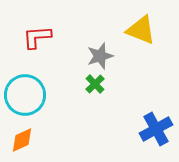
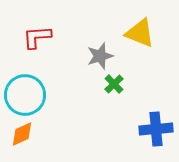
yellow triangle: moved 1 px left, 3 px down
green cross: moved 19 px right
blue cross: rotated 24 degrees clockwise
orange diamond: moved 6 px up
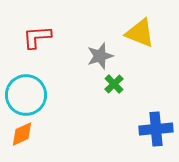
cyan circle: moved 1 px right
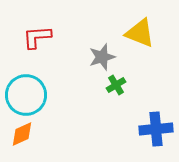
gray star: moved 2 px right, 1 px down
green cross: moved 2 px right, 1 px down; rotated 12 degrees clockwise
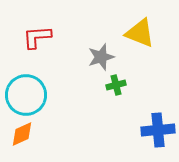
gray star: moved 1 px left
green cross: rotated 18 degrees clockwise
blue cross: moved 2 px right, 1 px down
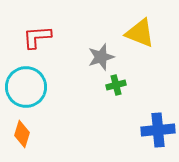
cyan circle: moved 8 px up
orange diamond: rotated 48 degrees counterclockwise
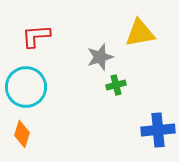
yellow triangle: rotated 32 degrees counterclockwise
red L-shape: moved 1 px left, 1 px up
gray star: moved 1 px left
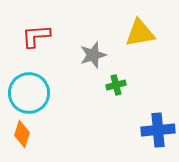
gray star: moved 7 px left, 2 px up
cyan circle: moved 3 px right, 6 px down
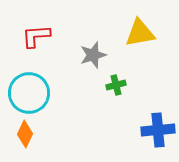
orange diamond: moved 3 px right; rotated 8 degrees clockwise
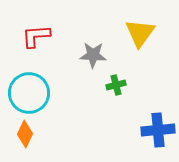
yellow triangle: rotated 44 degrees counterclockwise
gray star: rotated 20 degrees clockwise
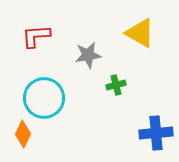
yellow triangle: rotated 36 degrees counterclockwise
gray star: moved 5 px left; rotated 12 degrees counterclockwise
cyan circle: moved 15 px right, 5 px down
blue cross: moved 2 px left, 3 px down
orange diamond: moved 2 px left
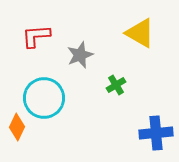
gray star: moved 8 px left; rotated 12 degrees counterclockwise
green cross: rotated 18 degrees counterclockwise
orange diamond: moved 6 px left, 7 px up
